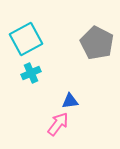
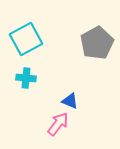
gray pentagon: rotated 16 degrees clockwise
cyan cross: moved 5 px left, 5 px down; rotated 30 degrees clockwise
blue triangle: rotated 30 degrees clockwise
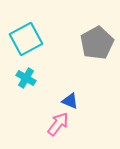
cyan cross: rotated 24 degrees clockwise
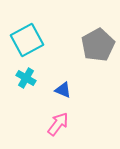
cyan square: moved 1 px right, 1 px down
gray pentagon: moved 1 px right, 2 px down
blue triangle: moved 7 px left, 11 px up
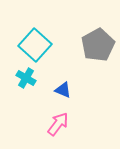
cyan square: moved 8 px right, 5 px down; rotated 20 degrees counterclockwise
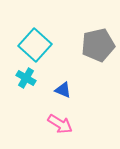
gray pentagon: rotated 16 degrees clockwise
pink arrow: moved 2 px right; rotated 85 degrees clockwise
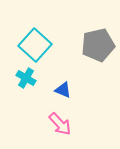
pink arrow: rotated 15 degrees clockwise
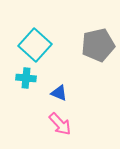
cyan cross: rotated 24 degrees counterclockwise
blue triangle: moved 4 px left, 3 px down
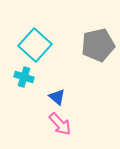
cyan cross: moved 2 px left, 1 px up; rotated 12 degrees clockwise
blue triangle: moved 2 px left, 4 px down; rotated 18 degrees clockwise
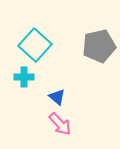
gray pentagon: moved 1 px right, 1 px down
cyan cross: rotated 18 degrees counterclockwise
